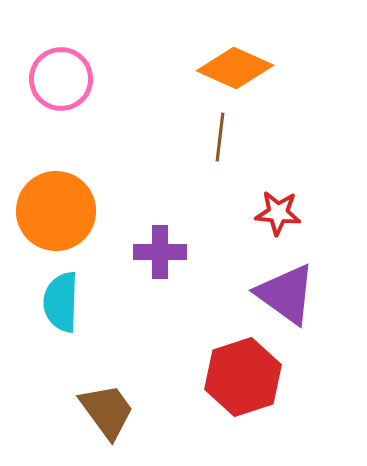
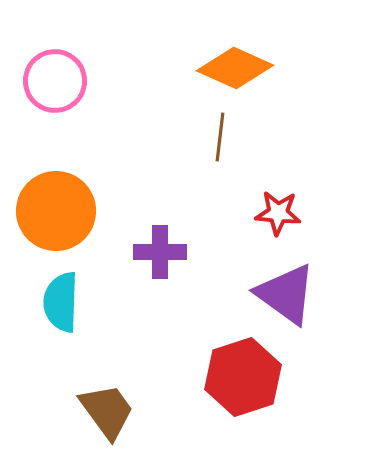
pink circle: moved 6 px left, 2 px down
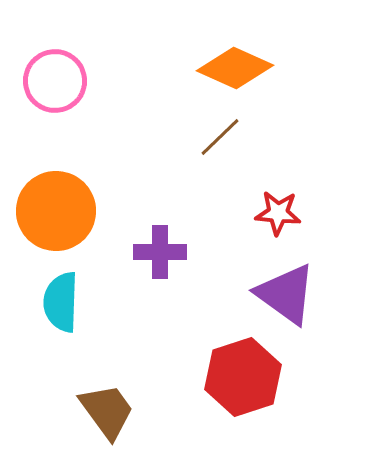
brown line: rotated 39 degrees clockwise
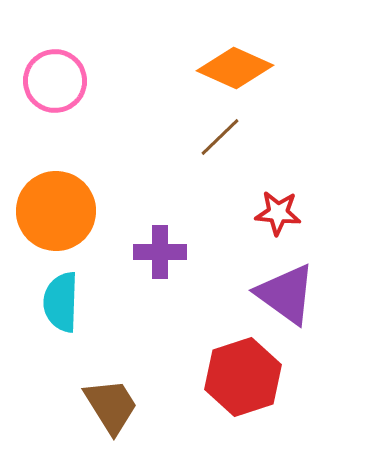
brown trapezoid: moved 4 px right, 5 px up; rotated 4 degrees clockwise
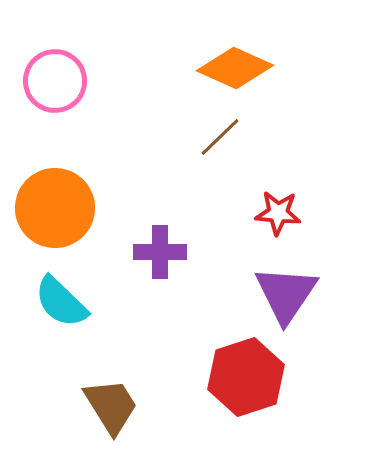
orange circle: moved 1 px left, 3 px up
purple triangle: rotated 28 degrees clockwise
cyan semicircle: rotated 48 degrees counterclockwise
red hexagon: moved 3 px right
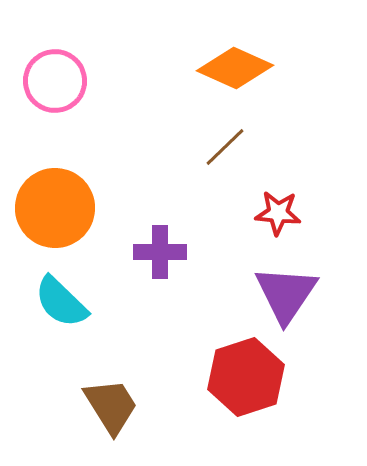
brown line: moved 5 px right, 10 px down
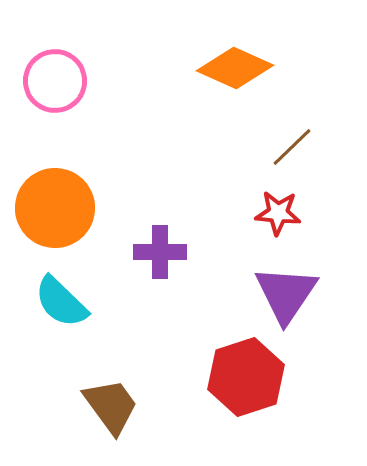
brown line: moved 67 px right
brown trapezoid: rotated 4 degrees counterclockwise
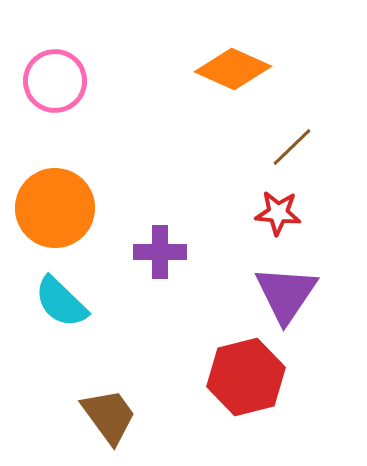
orange diamond: moved 2 px left, 1 px down
red hexagon: rotated 4 degrees clockwise
brown trapezoid: moved 2 px left, 10 px down
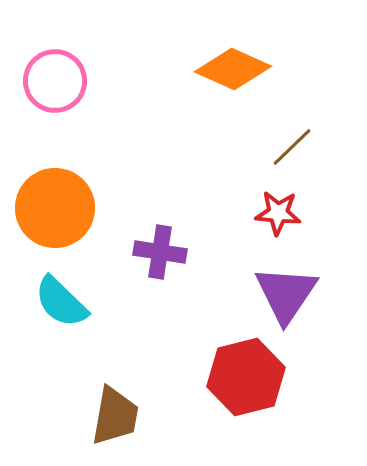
purple cross: rotated 9 degrees clockwise
brown trapezoid: moved 6 px right; rotated 46 degrees clockwise
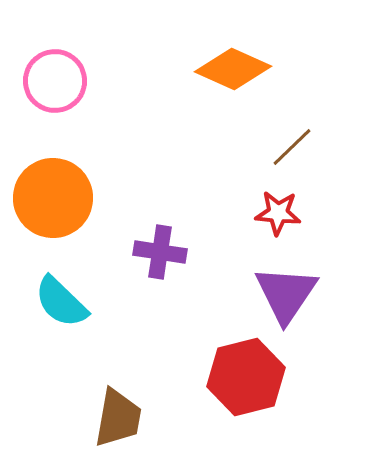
orange circle: moved 2 px left, 10 px up
brown trapezoid: moved 3 px right, 2 px down
